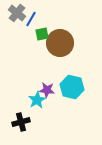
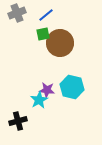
gray cross: rotated 30 degrees clockwise
blue line: moved 15 px right, 4 px up; rotated 21 degrees clockwise
green square: moved 1 px right
cyan star: moved 2 px right
black cross: moved 3 px left, 1 px up
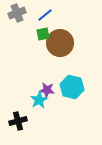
blue line: moved 1 px left
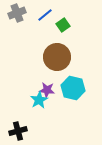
green square: moved 20 px right, 9 px up; rotated 24 degrees counterclockwise
brown circle: moved 3 px left, 14 px down
cyan hexagon: moved 1 px right, 1 px down
black cross: moved 10 px down
